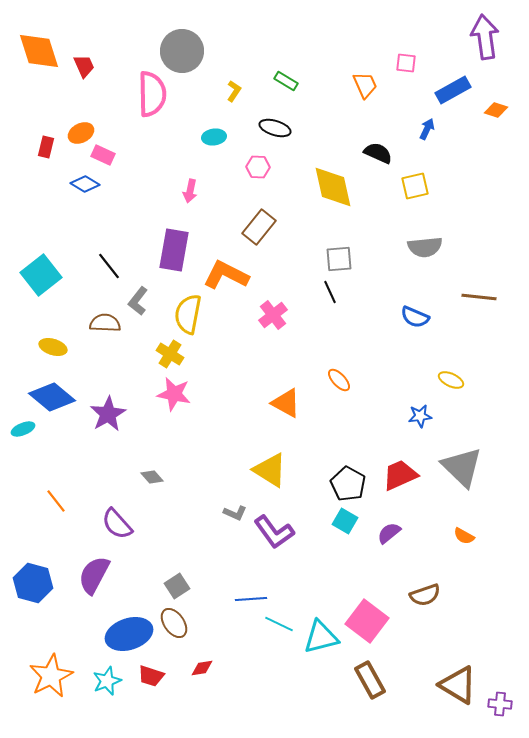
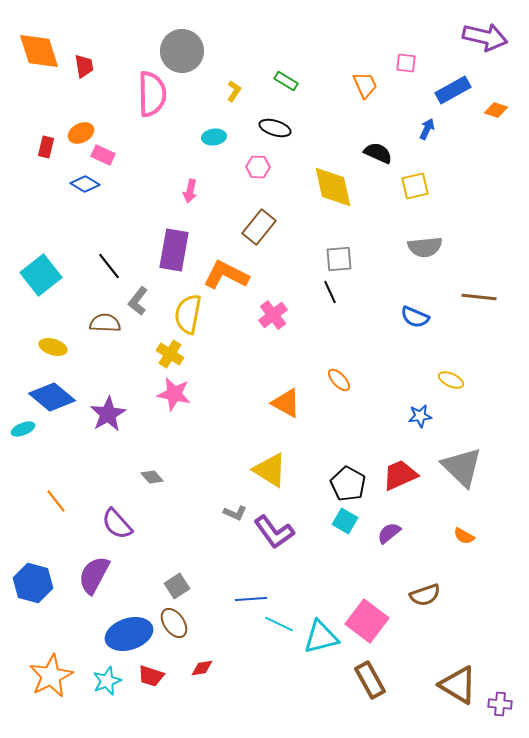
purple arrow at (485, 37): rotated 111 degrees clockwise
red trapezoid at (84, 66): rotated 15 degrees clockwise
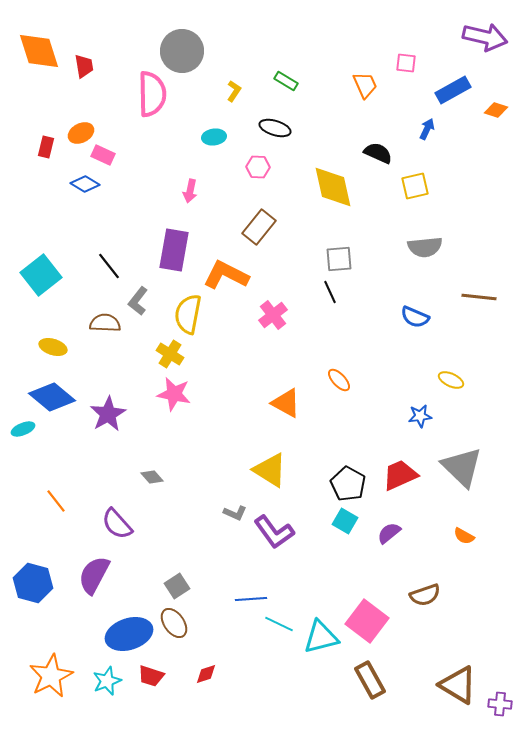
red diamond at (202, 668): moved 4 px right, 6 px down; rotated 10 degrees counterclockwise
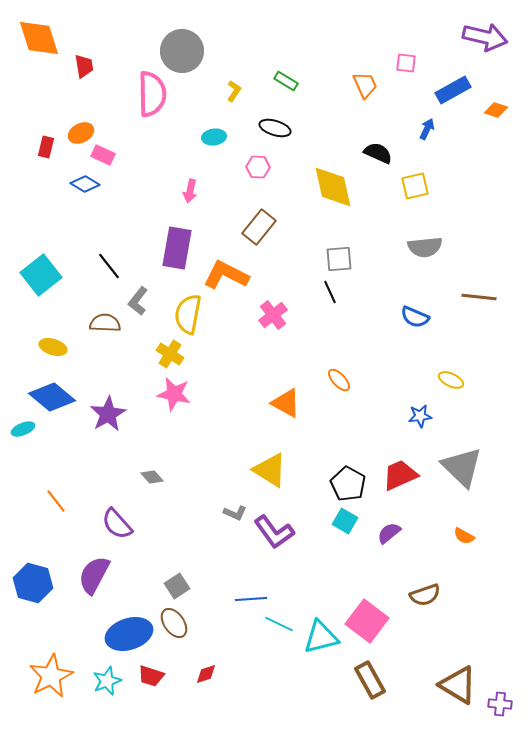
orange diamond at (39, 51): moved 13 px up
purple rectangle at (174, 250): moved 3 px right, 2 px up
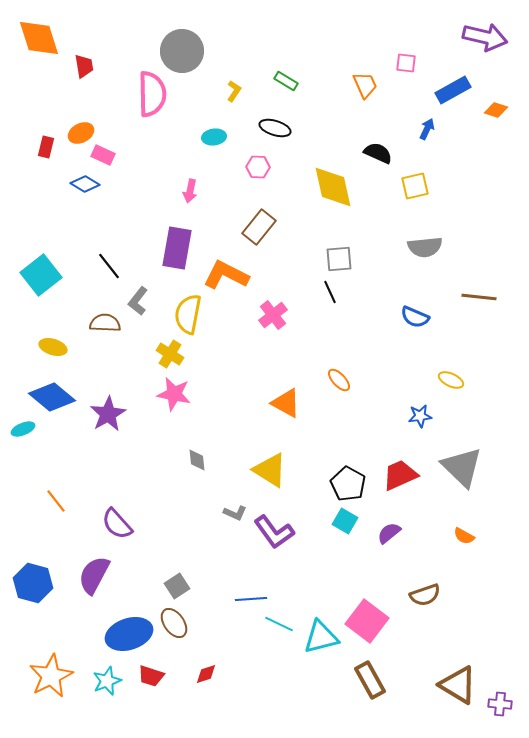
gray diamond at (152, 477): moved 45 px right, 17 px up; rotated 35 degrees clockwise
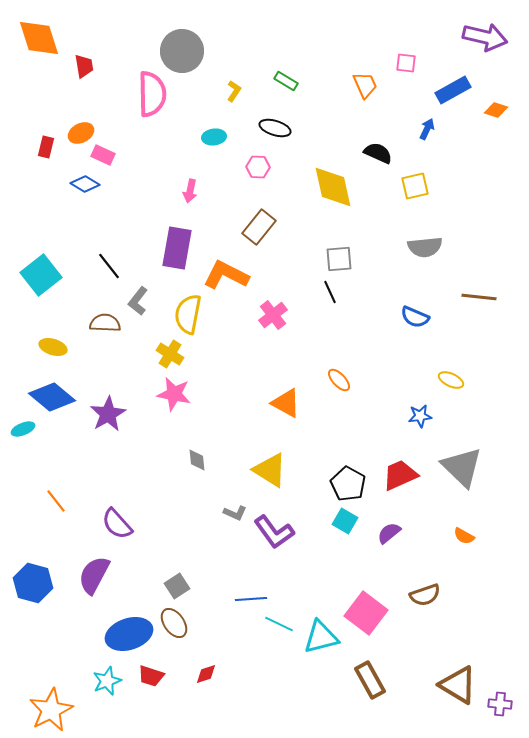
pink square at (367, 621): moved 1 px left, 8 px up
orange star at (51, 676): moved 34 px down
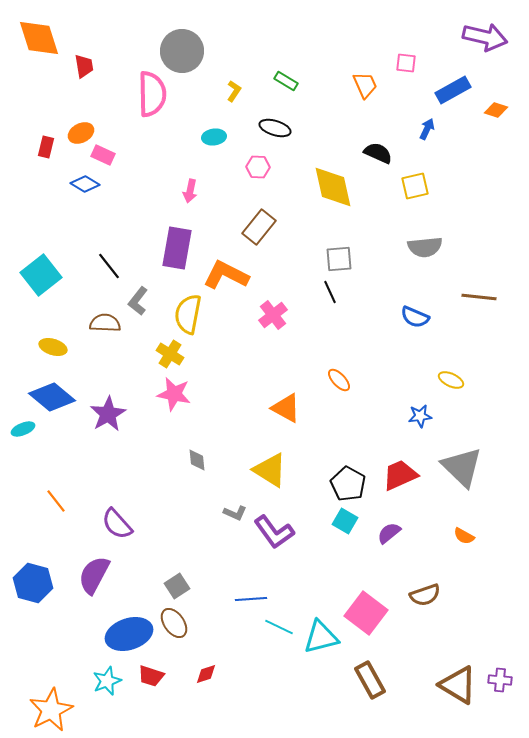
orange triangle at (286, 403): moved 5 px down
cyan line at (279, 624): moved 3 px down
purple cross at (500, 704): moved 24 px up
